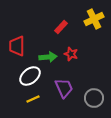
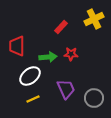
red star: rotated 16 degrees counterclockwise
purple trapezoid: moved 2 px right, 1 px down
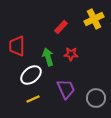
green arrow: rotated 102 degrees counterclockwise
white ellipse: moved 1 px right, 1 px up
gray circle: moved 2 px right
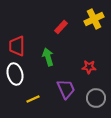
red star: moved 18 px right, 13 px down
white ellipse: moved 16 px left, 1 px up; rotated 65 degrees counterclockwise
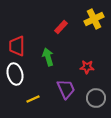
red star: moved 2 px left
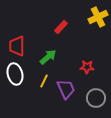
yellow cross: moved 4 px right, 2 px up
green arrow: rotated 66 degrees clockwise
yellow line: moved 11 px right, 18 px up; rotated 40 degrees counterclockwise
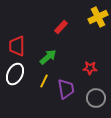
red star: moved 3 px right, 1 px down
white ellipse: rotated 40 degrees clockwise
purple trapezoid: rotated 15 degrees clockwise
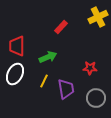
green arrow: rotated 18 degrees clockwise
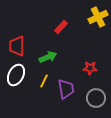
white ellipse: moved 1 px right, 1 px down
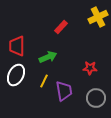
purple trapezoid: moved 2 px left, 2 px down
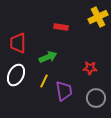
red rectangle: rotated 56 degrees clockwise
red trapezoid: moved 1 px right, 3 px up
